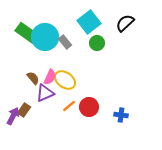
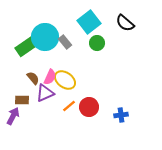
black semicircle: rotated 96 degrees counterclockwise
green rectangle: moved 13 px down; rotated 70 degrees counterclockwise
brown rectangle: moved 2 px left, 10 px up; rotated 56 degrees clockwise
blue cross: rotated 16 degrees counterclockwise
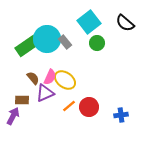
cyan circle: moved 2 px right, 2 px down
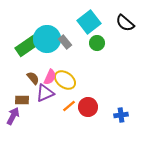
red circle: moved 1 px left
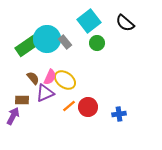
cyan square: moved 1 px up
blue cross: moved 2 px left, 1 px up
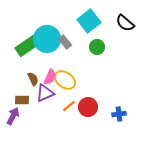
green circle: moved 4 px down
brown semicircle: moved 1 px down; rotated 16 degrees clockwise
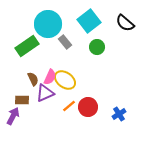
cyan circle: moved 1 px right, 15 px up
blue cross: rotated 24 degrees counterclockwise
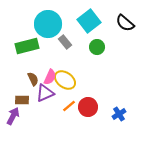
green rectangle: rotated 20 degrees clockwise
